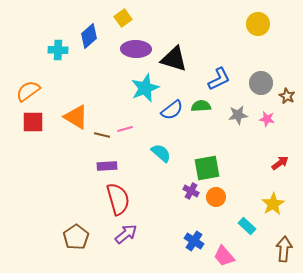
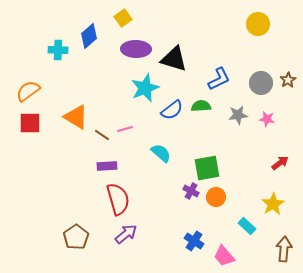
brown star: moved 1 px right, 16 px up; rotated 14 degrees clockwise
red square: moved 3 px left, 1 px down
brown line: rotated 21 degrees clockwise
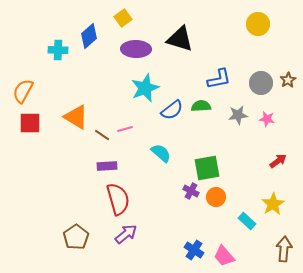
black triangle: moved 6 px right, 20 px up
blue L-shape: rotated 15 degrees clockwise
orange semicircle: moved 5 px left; rotated 25 degrees counterclockwise
red arrow: moved 2 px left, 2 px up
cyan rectangle: moved 5 px up
blue cross: moved 9 px down
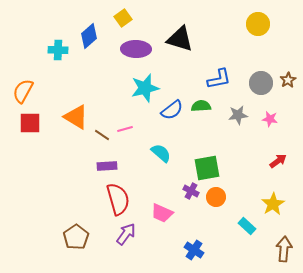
cyan star: rotated 8 degrees clockwise
pink star: moved 3 px right
cyan rectangle: moved 5 px down
purple arrow: rotated 15 degrees counterclockwise
pink trapezoid: moved 62 px left, 43 px up; rotated 25 degrees counterclockwise
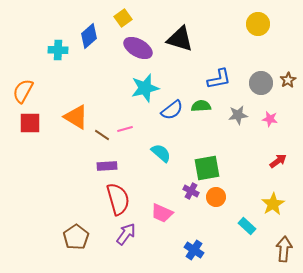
purple ellipse: moved 2 px right, 1 px up; rotated 28 degrees clockwise
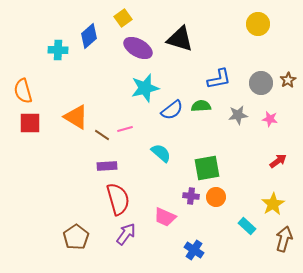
orange semicircle: rotated 45 degrees counterclockwise
purple cross: moved 5 px down; rotated 21 degrees counterclockwise
pink trapezoid: moved 3 px right, 4 px down
brown arrow: moved 10 px up; rotated 10 degrees clockwise
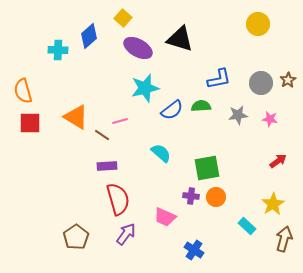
yellow square: rotated 12 degrees counterclockwise
pink line: moved 5 px left, 8 px up
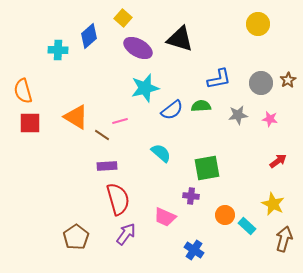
orange circle: moved 9 px right, 18 px down
yellow star: rotated 15 degrees counterclockwise
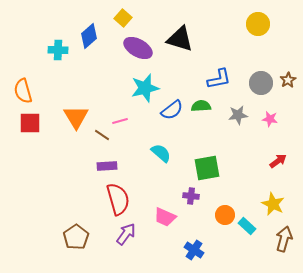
orange triangle: rotated 28 degrees clockwise
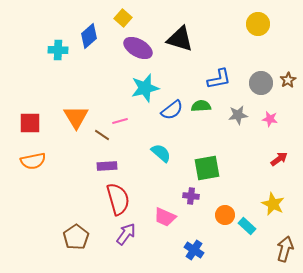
orange semicircle: moved 10 px right, 70 px down; rotated 85 degrees counterclockwise
red arrow: moved 1 px right, 2 px up
brown arrow: moved 1 px right, 10 px down
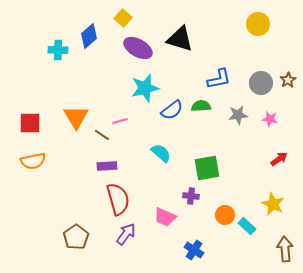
brown arrow: rotated 20 degrees counterclockwise
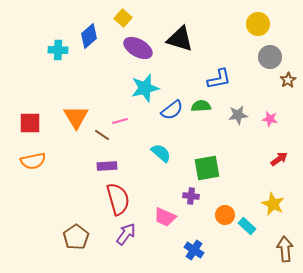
gray circle: moved 9 px right, 26 px up
